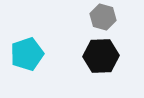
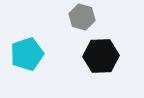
gray hexagon: moved 21 px left
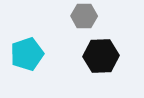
gray hexagon: moved 2 px right, 1 px up; rotated 15 degrees counterclockwise
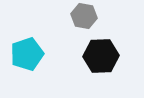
gray hexagon: rotated 10 degrees clockwise
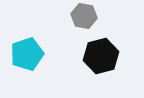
black hexagon: rotated 12 degrees counterclockwise
